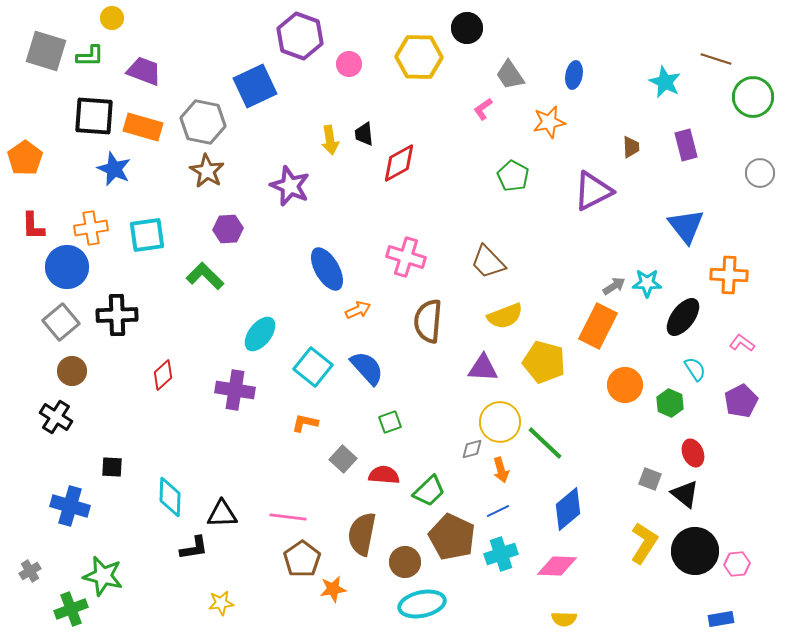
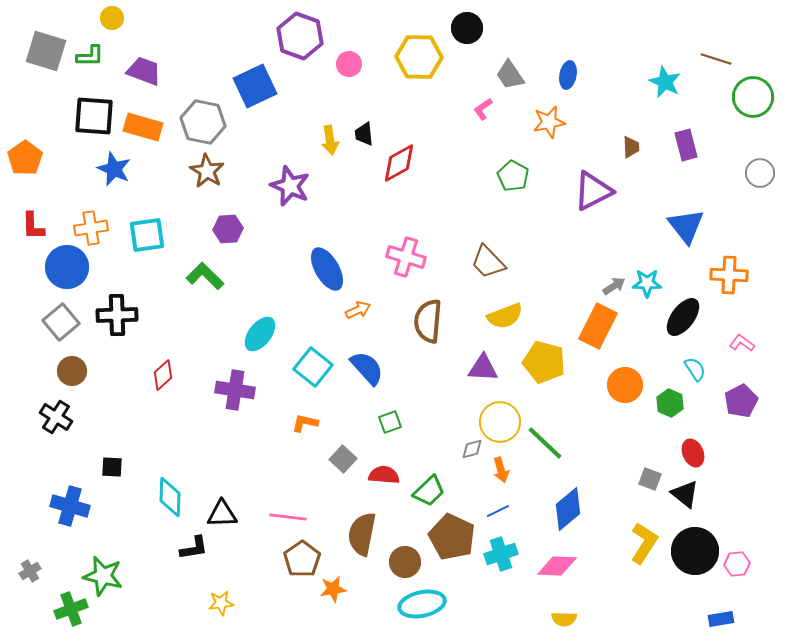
blue ellipse at (574, 75): moved 6 px left
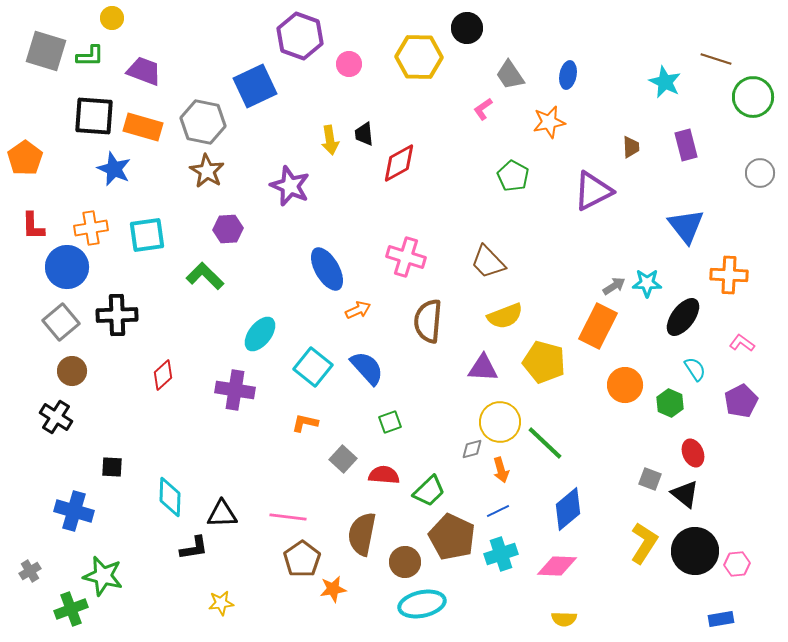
blue cross at (70, 506): moved 4 px right, 5 px down
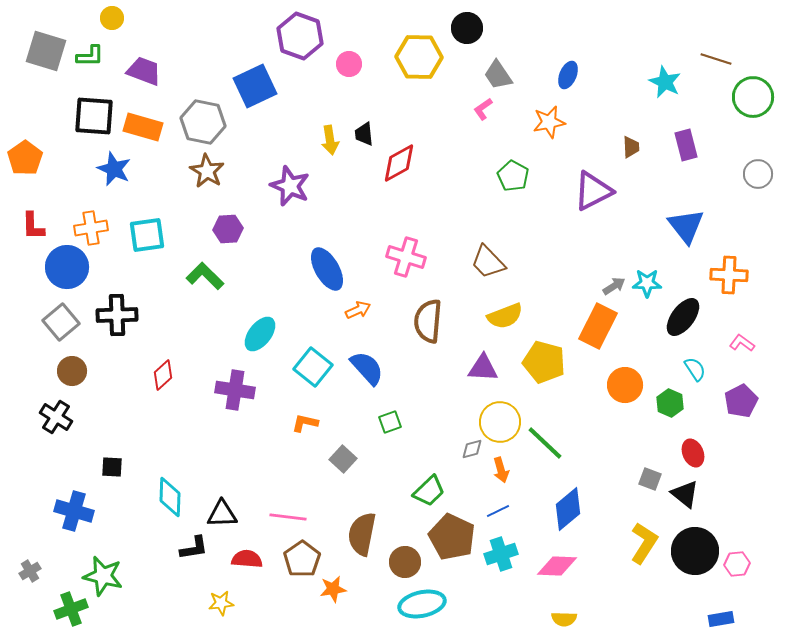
gray trapezoid at (510, 75): moved 12 px left
blue ellipse at (568, 75): rotated 12 degrees clockwise
gray circle at (760, 173): moved 2 px left, 1 px down
red semicircle at (384, 475): moved 137 px left, 84 px down
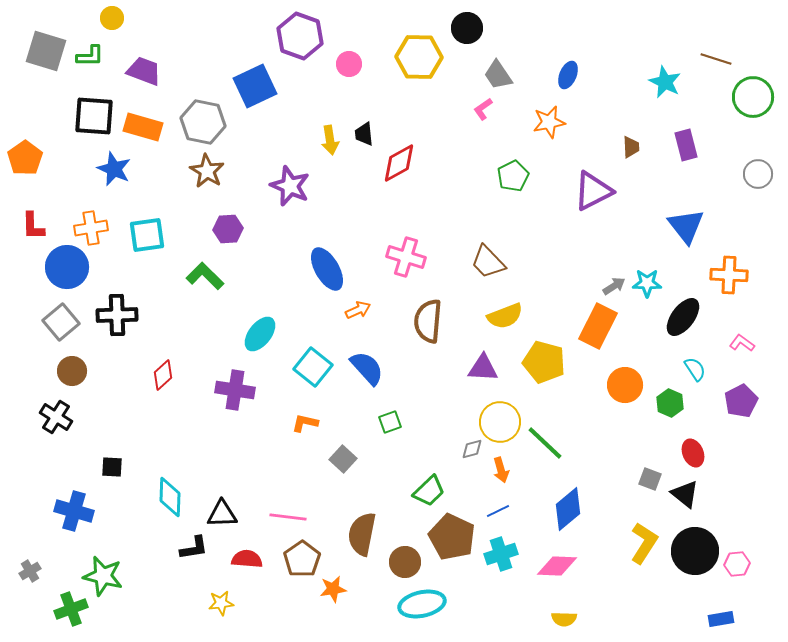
green pentagon at (513, 176): rotated 16 degrees clockwise
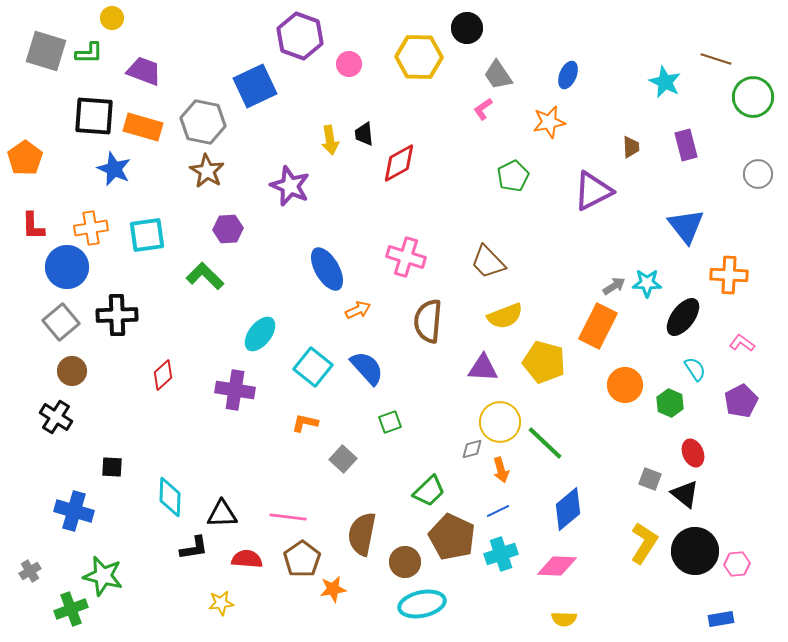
green L-shape at (90, 56): moved 1 px left, 3 px up
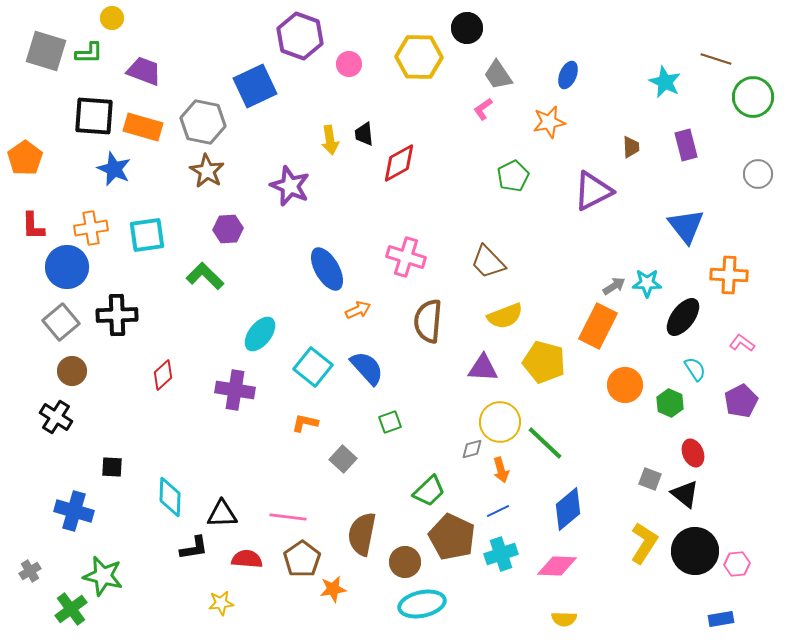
green cross at (71, 609): rotated 16 degrees counterclockwise
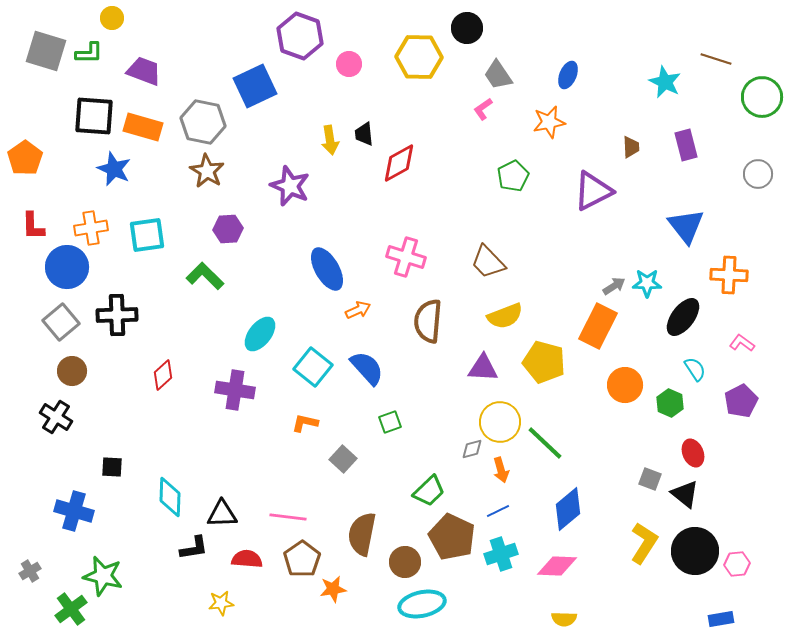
green circle at (753, 97): moved 9 px right
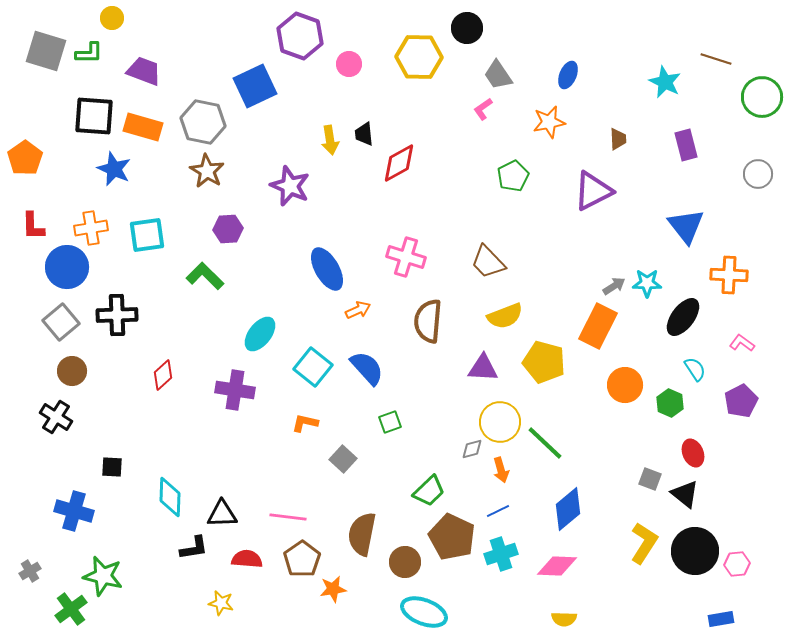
brown trapezoid at (631, 147): moved 13 px left, 8 px up
yellow star at (221, 603): rotated 20 degrees clockwise
cyan ellipse at (422, 604): moved 2 px right, 8 px down; rotated 33 degrees clockwise
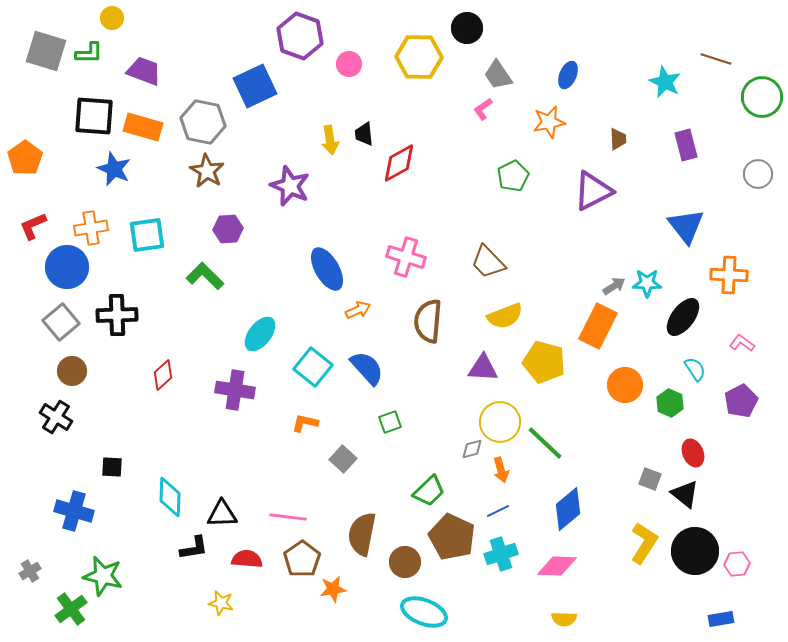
red L-shape at (33, 226): rotated 68 degrees clockwise
